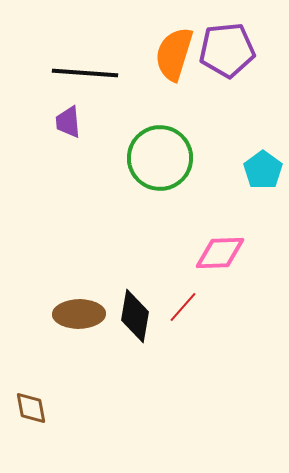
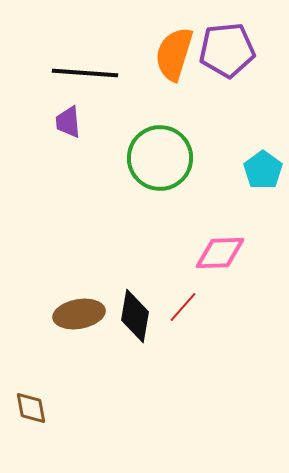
brown ellipse: rotated 9 degrees counterclockwise
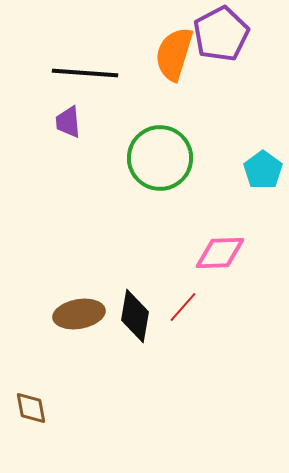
purple pentagon: moved 6 px left, 16 px up; rotated 22 degrees counterclockwise
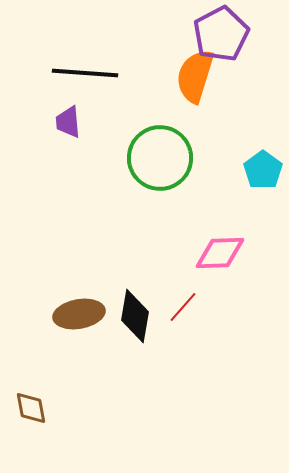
orange semicircle: moved 21 px right, 22 px down
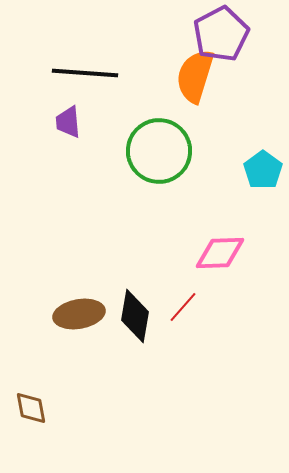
green circle: moved 1 px left, 7 px up
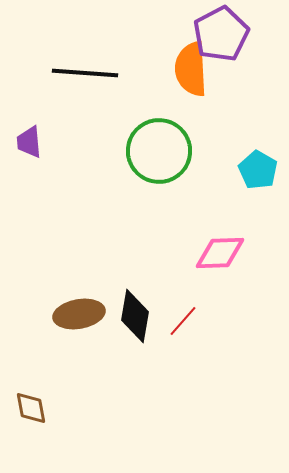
orange semicircle: moved 4 px left, 7 px up; rotated 20 degrees counterclockwise
purple trapezoid: moved 39 px left, 20 px down
cyan pentagon: moved 5 px left; rotated 6 degrees counterclockwise
red line: moved 14 px down
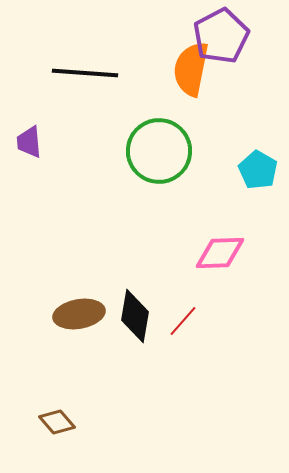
purple pentagon: moved 2 px down
orange semicircle: rotated 14 degrees clockwise
brown diamond: moved 26 px right, 14 px down; rotated 30 degrees counterclockwise
